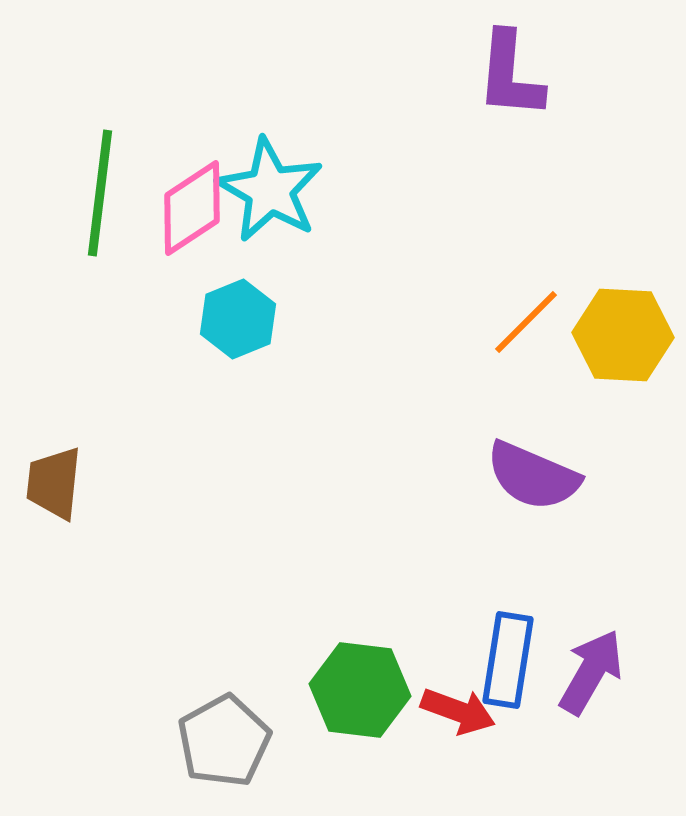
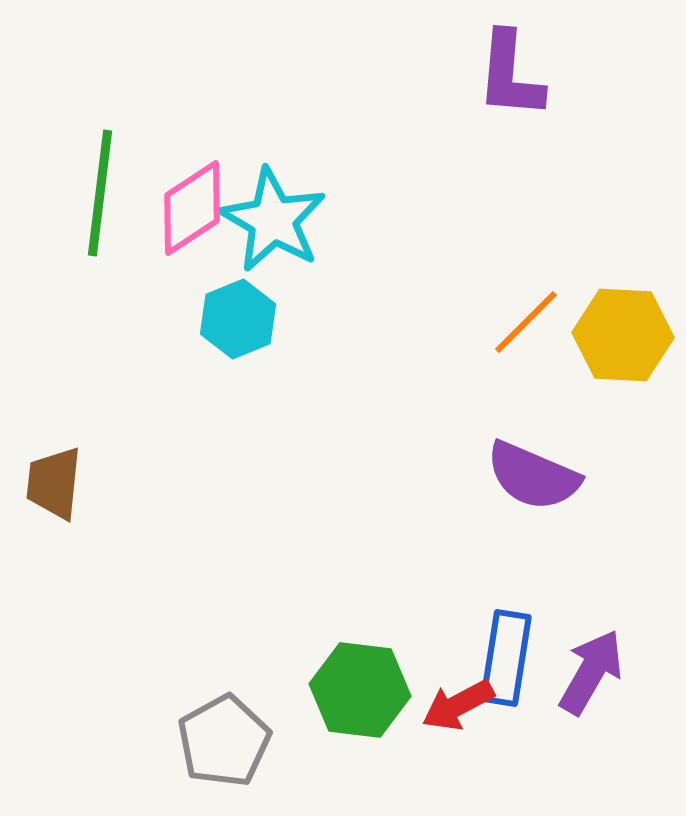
cyan star: moved 3 px right, 30 px down
blue rectangle: moved 2 px left, 2 px up
red arrow: moved 6 px up; rotated 132 degrees clockwise
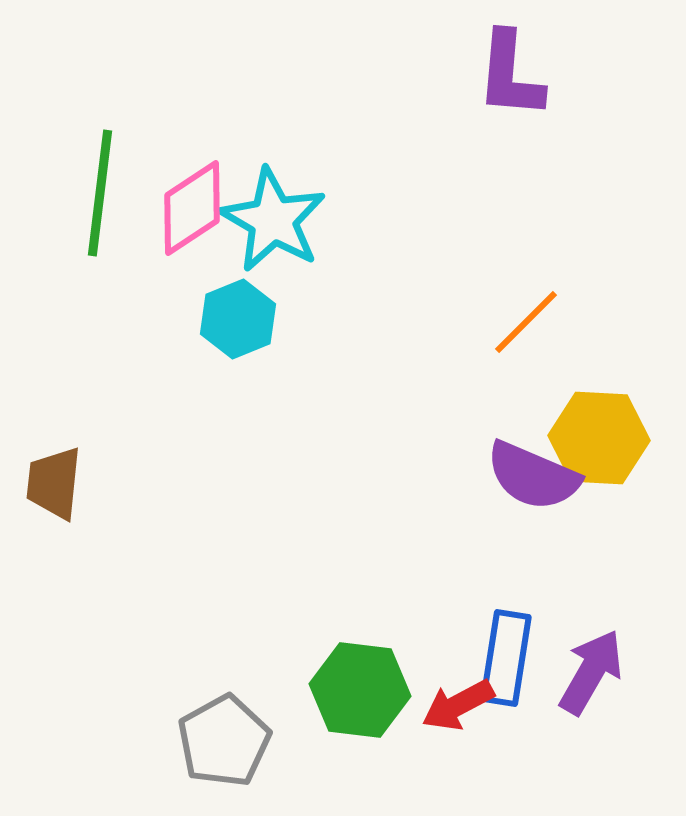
yellow hexagon: moved 24 px left, 103 px down
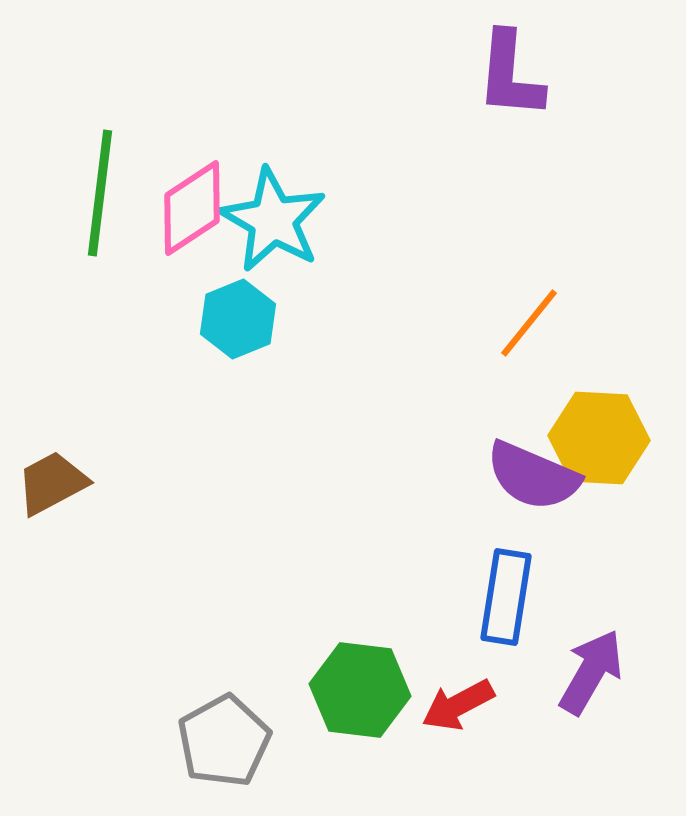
orange line: moved 3 px right, 1 px down; rotated 6 degrees counterclockwise
brown trapezoid: moved 2 px left; rotated 56 degrees clockwise
blue rectangle: moved 61 px up
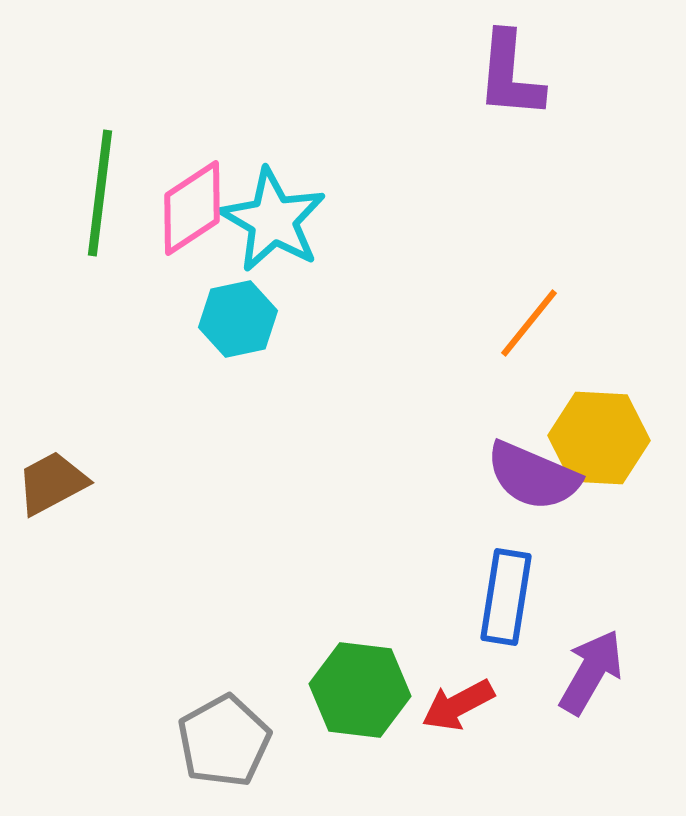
cyan hexagon: rotated 10 degrees clockwise
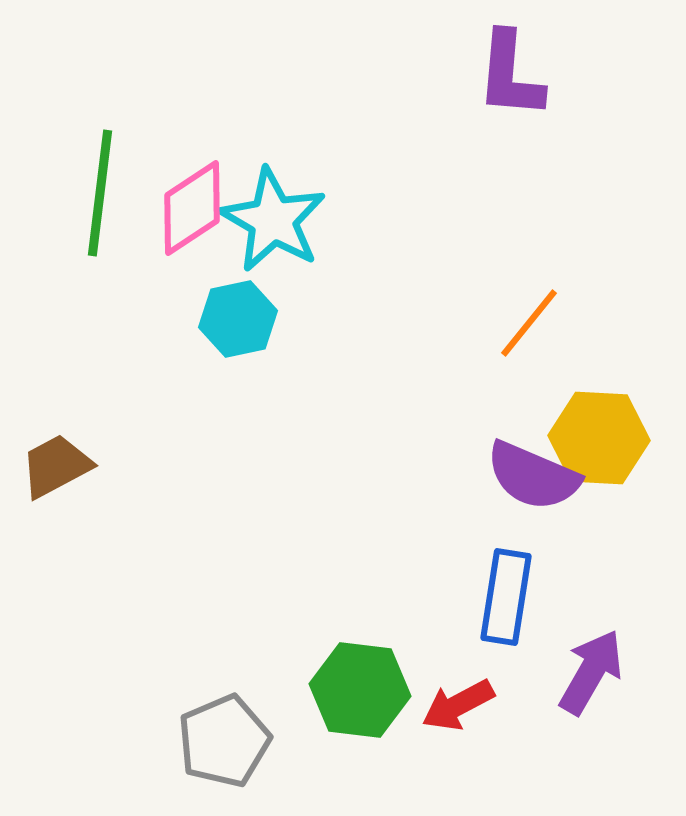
brown trapezoid: moved 4 px right, 17 px up
gray pentagon: rotated 6 degrees clockwise
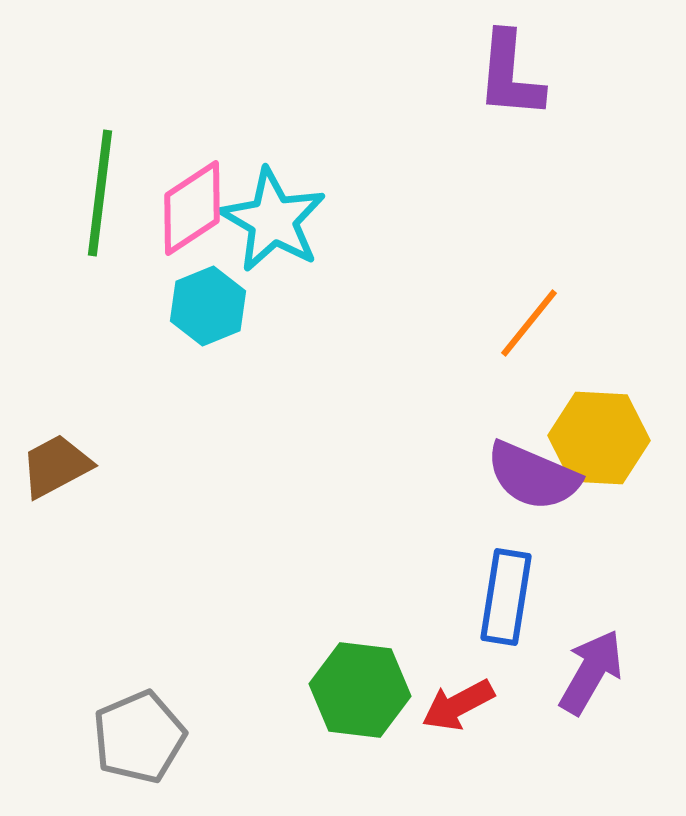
cyan hexagon: moved 30 px left, 13 px up; rotated 10 degrees counterclockwise
gray pentagon: moved 85 px left, 4 px up
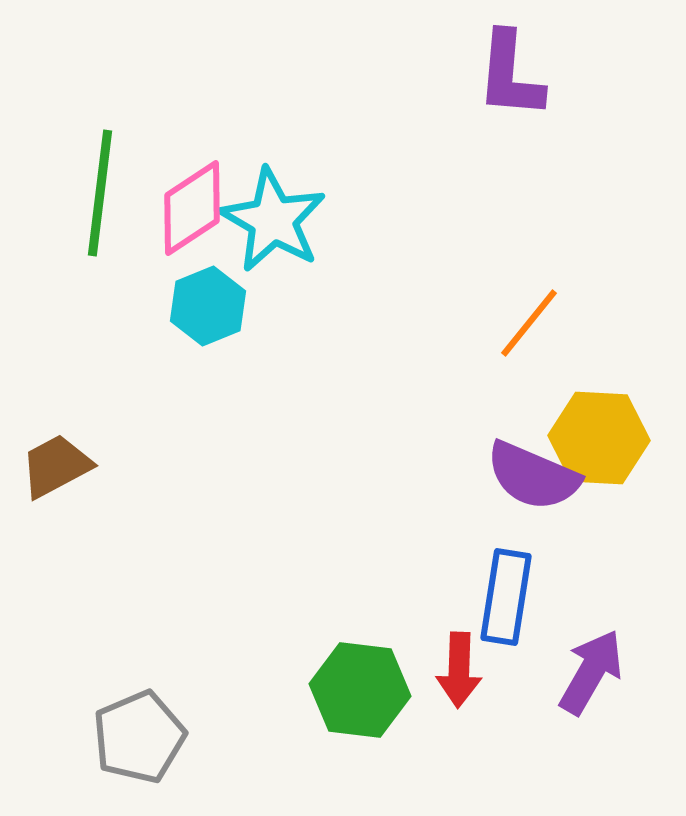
red arrow: moved 1 px right, 35 px up; rotated 60 degrees counterclockwise
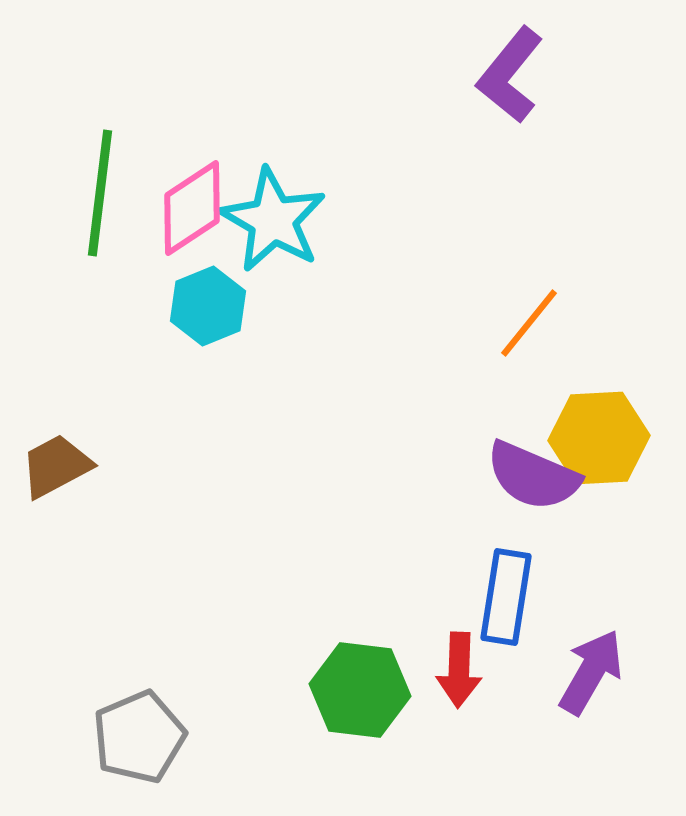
purple L-shape: rotated 34 degrees clockwise
yellow hexagon: rotated 6 degrees counterclockwise
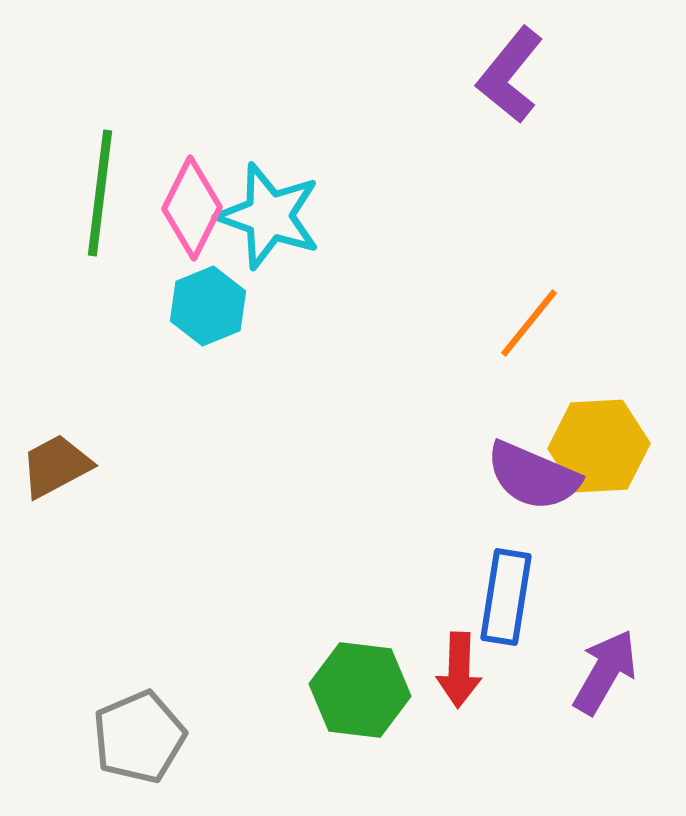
pink diamond: rotated 30 degrees counterclockwise
cyan star: moved 4 px left, 4 px up; rotated 11 degrees counterclockwise
yellow hexagon: moved 8 px down
purple arrow: moved 14 px right
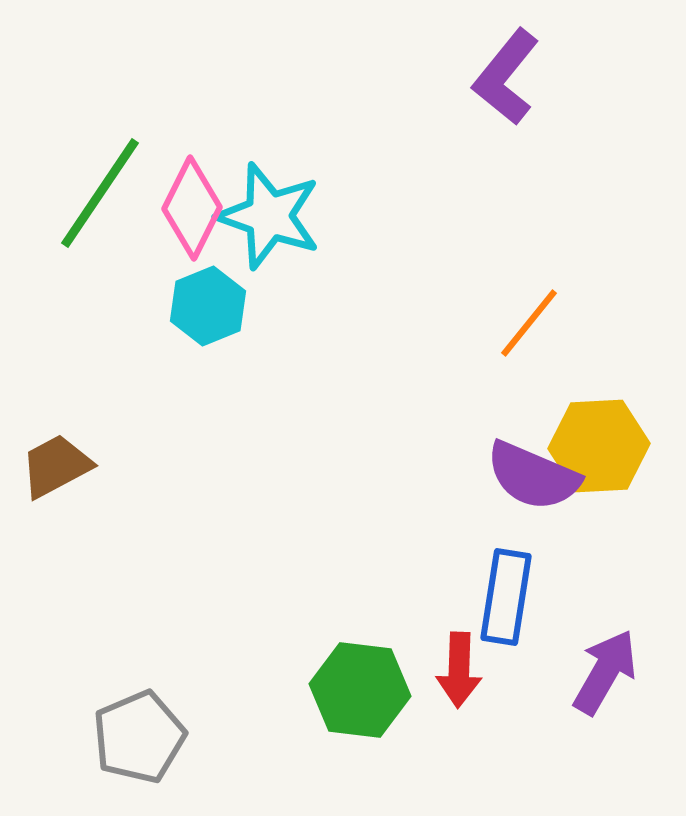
purple L-shape: moved 4 px left, 2 px down
green line: rotated 27 degrees clockwise
